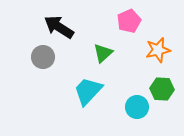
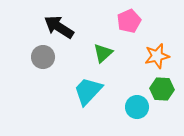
orange star: moved 1 px left, 6 px down
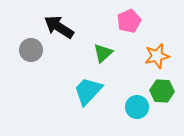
gray circle: moved 12 px left, 7 px up
green hexagon: moved 2 px down
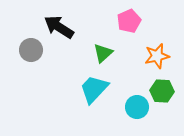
cyan trapezoid: moved 6 px right, 2 px up
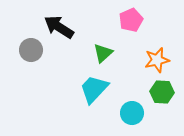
pink pentagon: moved 2 px right, 1 px up
orange star: moved 4 px down
green hexagon: moved 1 px down
cyan circle: moved 5 px left, 6 px down
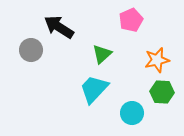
green triangle: moved 1 px left, 1 px down
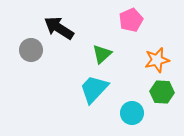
black arrow: moved 1 px down
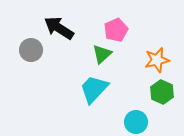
pink pentagon: moved 15 px left, 10 px down
green hexagon: rotated 20 degrees clockwise
cyan circle: moved 4 px right, 9 px down
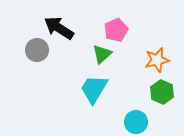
gray circle: moved 6 px right
cyan trapezoid: rotated 12 degrees counterclockwise
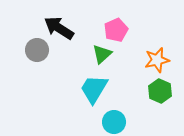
green hexagon: moved 2 px left, 1 px up
cyan circle: moved 22 px left
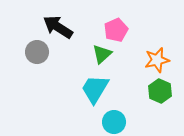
black arrow: moved 1 px left, 1 px up
gray circle: moved 2 px down
cyan trapezoid: moved 1 px right
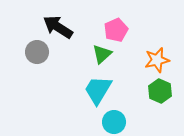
cyan trapezoid: moved 3 px right, 1 px down
